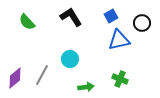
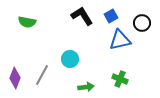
black L-shape: moved 11 px right, 1 px up
green semicircle: rotated 36 degrees counterclockwise
blue triangle: moved 1 px right
purple diamond: rotated 30 degrees counterclockwise
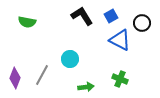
blue triangle: rotated 40 degrees clockwise
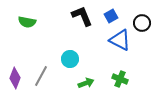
black L-shape: rotated 10 degrees clockwise
gray line: moved 1 px left, 1 px down
green arrow: moved 4 px up; rotated 14 degrees counterclockwise
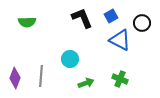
black L-shape: moved 2 px down
green semicircle: rotated 12 degrees counterclockwise
gray line: rotated 25 degrees counterclockwise
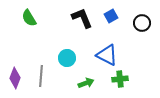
green semicircle: moved 2 px right, 4 px up; rotated 60 degrees clockwise
blue triangle: moved 13 px left, 15 px down
cyan circle: moved 3 px left, 1 px up
green cross: rotated 28 degrees counterclockwise
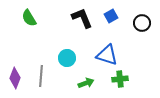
blue triangle: rotated 10 degrees counterclockwise
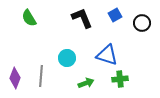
blue square: moved 4 px right, 1 px up
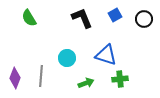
black circle: moved 2 px right, 4 px up
blue triangle: moved 1 px left
